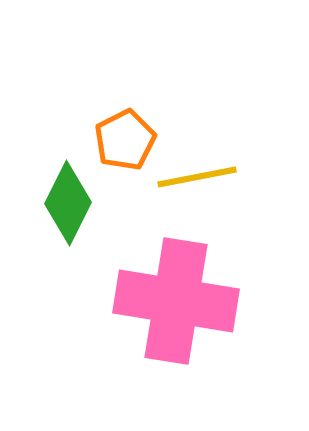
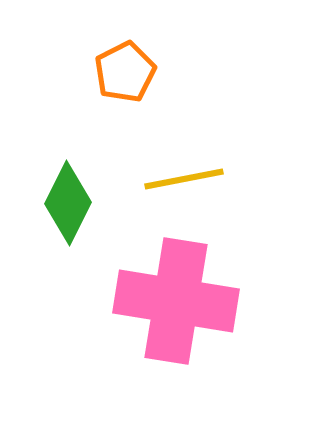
orange pentagon: moved 68 px up
yellow line: moved 13 px left, 2 px down
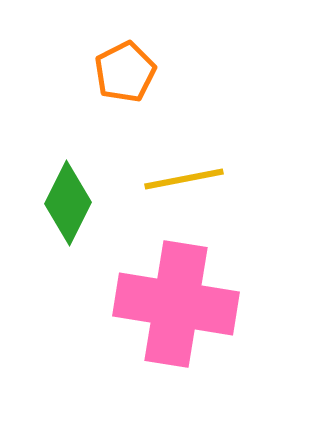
pink cross: moved 3 px down
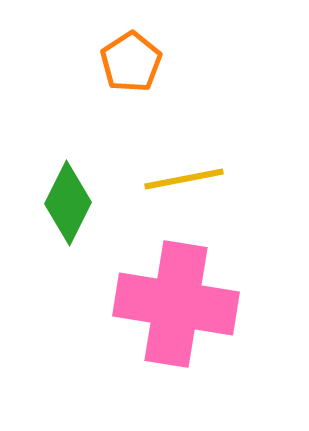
orange pentagon: moved 6 px right, 10 px up; rotated 6 degrees counterclockwise
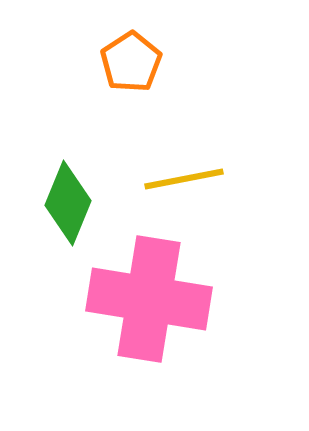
green diamond: rotated 4 degrees counterclockwise
pink cross: moved 27 px left, 5 px up
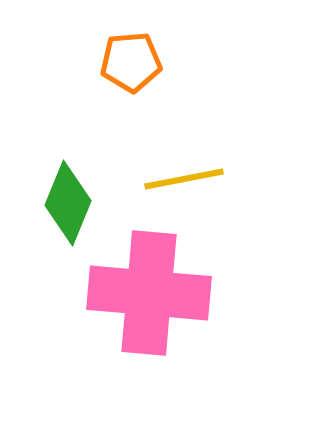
orange pentagon: rotated 28 degrees clockwise
pink cross: moved 6 px up; rotated 4 degrees counterclockwise
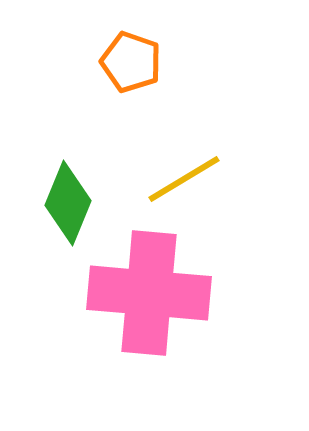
orange pentagon: rotated 24 degrees clockwise
yellow line: rotated 20 degrees counterclockwise
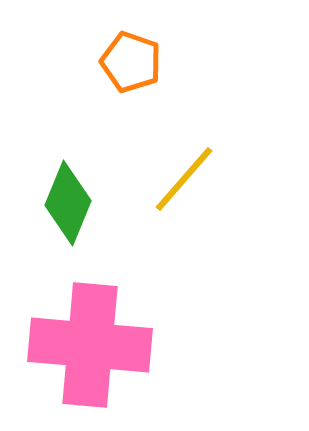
yellow line: rotated 18 degrees counterclockwise
pink cross: moved 59 px left, 52 px down
